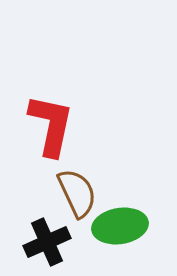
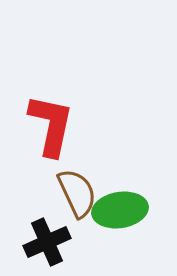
green ellipse: moved 16 px up
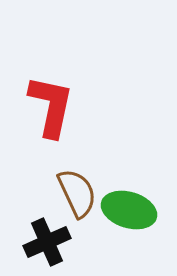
red L-shape: moved 19 px up
green ellipse: moved 9 px right; rotated 26 degrees clockwise
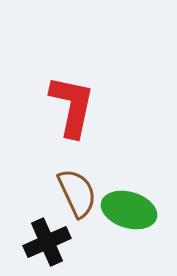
red L-shape: moved 21 px right
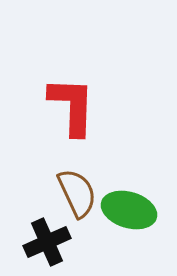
red L-shape: rotated 10 degrees counterclockwise
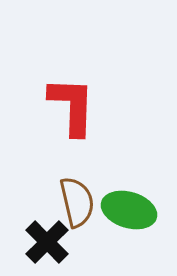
brown semicircle: moved 9 px down; rotated 12 degrees clockwise
black cross: rotated 21 degrees counterclockwise
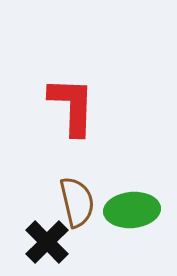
green ellipse: moved 3 px right; rotated 22 degrees counterclockwise
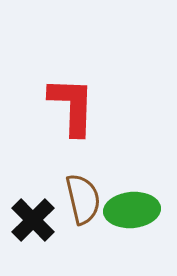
brown semicircle: moved 6 px right, 3 px up
black cross: moved 14 px left, 22 px up
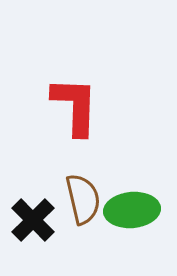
red L-shape: moved 3 px right
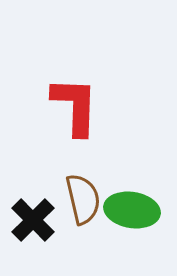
green ellipse: rotated 14 degrees clockwise
